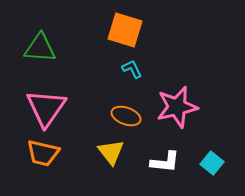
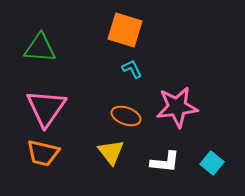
pink star: rotated 6 degrees clockwise
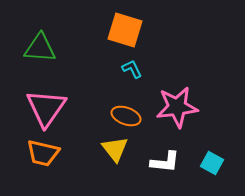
yellow triangle: moved 4 px right, 3 px up
cyan square: rotated 10 degrees counterclockwise
